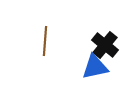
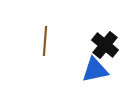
blue triangle: moved 3 px down
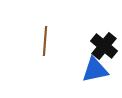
black cross: moved 1 px left, 1 px down
